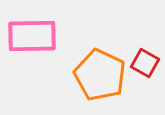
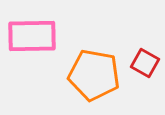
orange pentagon: moved 6 px left; rotated 15 degrees counterclockwise
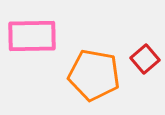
red square: moved 4 px up; rotated 20 degrees clockwise
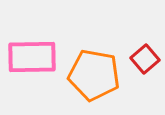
pink rectangle: moved 21 px down
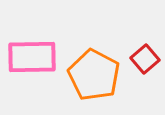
orange pentagon: rotated 18 degrees clockwise
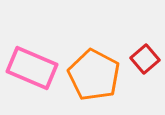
pink rectangle: moved 11 px down; rotated 24 degrees clockwise
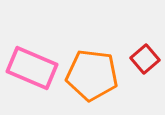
orange pentagon: moved 2 px left; rotated 21 degrees counterclockwise
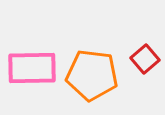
pink rectangle: rotated 24 degrees counterclockwise
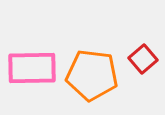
red square: moved 2 px left
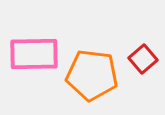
pink rectangle: moved 2 px right, 14 px up
